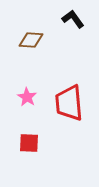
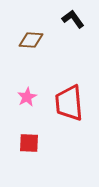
pink star: rotated 12 degrees clockwise
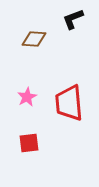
black L-shape: rotated 75 degrees counterclockwise
brown diamond: moved 3 px right, 1 px up
red square: rotated 10 degrees counterclockwise
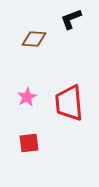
black L-shape: moved 2 px left
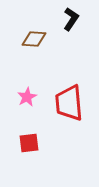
black L-shape: rotated 145 degrees clockwise
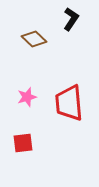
brown diamond: rotated 40 degrees clockwise
pink star: rotated 12 degrees clockwise
red square: moved 6 px left
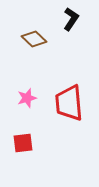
pink star: moved 1 px down
